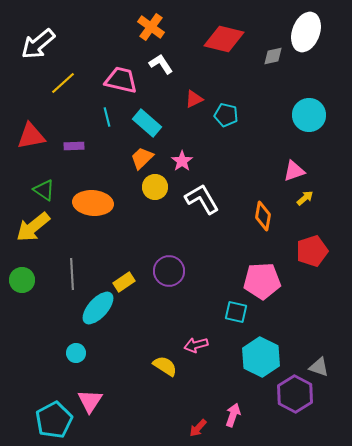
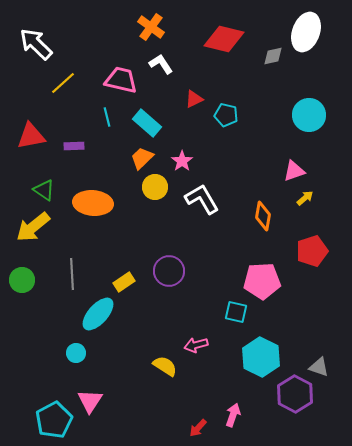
white arrow at (38, 44): moved 2 px left; rotated 84 degrees clockwise
cyan ellipse at (98, 308): moved 6 px down
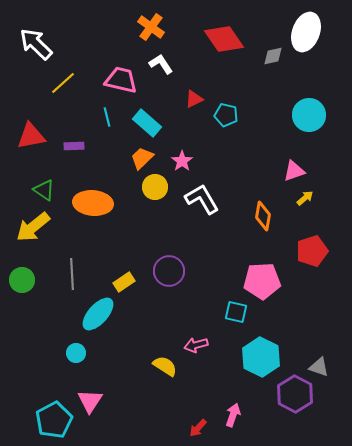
red diamond at (224, 39): rotated 42 degrees clockwise
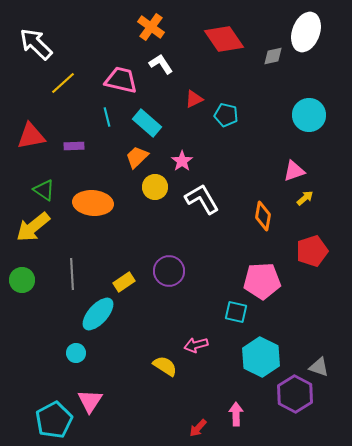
orange trapezoid at (142, 158): moved 5 px left, 1 px up
pink arrow at (233, 415): moved 3 px right, 1 px up; rotated 20 degrees counterclockwise
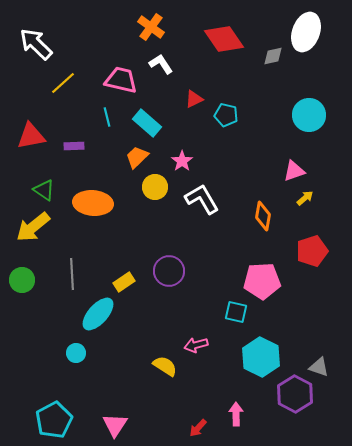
pink triangle at (90, 401): moved 25 px right, 24 px down
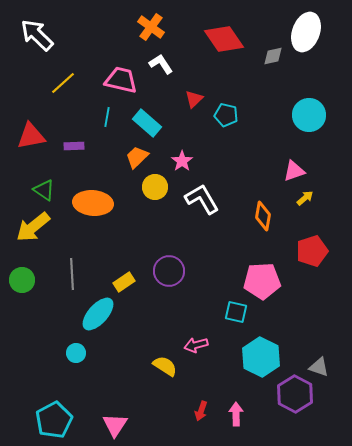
white arrow at (36, 44): moved 1 px right, 9 px up
red triangle at (194, 99): rotated 18 degrees counterclockwise
cyan line at (107, 117): rotated 24 degrees clockwise
red arrow at (198, 428): moved 3 px right, 17 px up; rotated 24 degrees counterclockwise
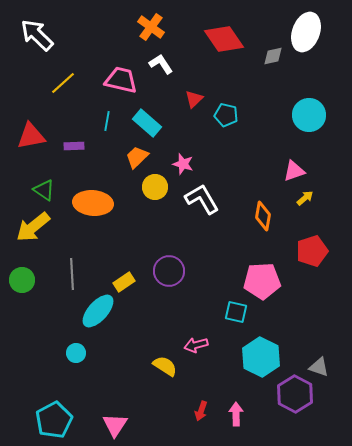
cyan line at (107, 117): moved 4 px down
pink star at (182, 161): moved 1 px right, 3 px down; rotated 20 degrees counterclockwise
cyan ellipse at (98, 314): moved 3 px up
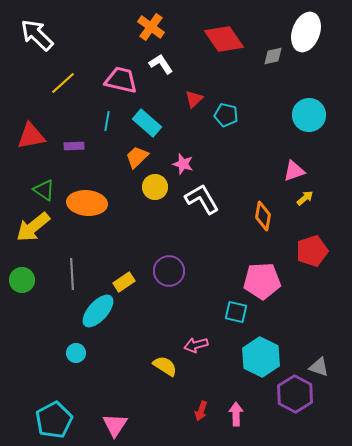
orange ellipse at (93, 203): moved 6 px left
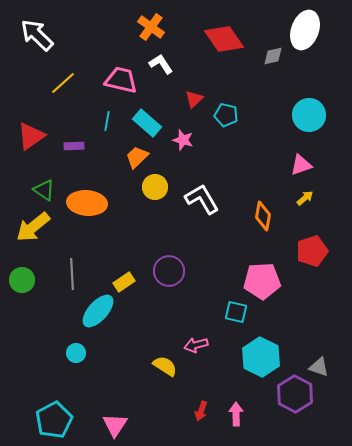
white ellipse at (306, 32): moved 1 px left, 2 px up
red triangle at (31, 136): rotated 24 degrees counterclockwise
pink star at (183, 164): moved 24 px up
pink triangle at (294, 171): moved 7 px right, 6 px up
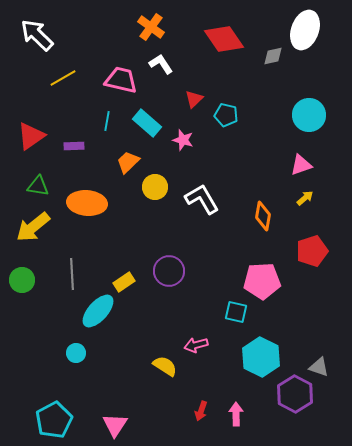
yellow line at (63, 83): moved 5 px up; rotated 12 degrees clockwise
orange trapezoid at (137, 157): moved 9 px left, 5 px down
green triangle at (44, 190): moved 6 px left, 4 px up; rotated 25 degrees counterclockwise
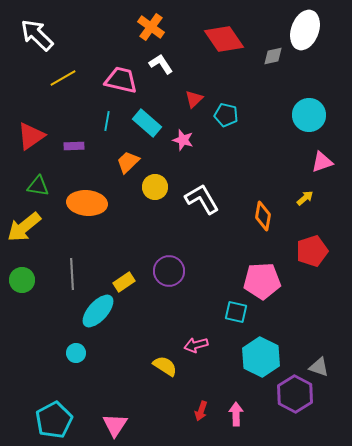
pink triangle at (301, 165): moved 21 px right, 3 px up
yellow arrow at (33, 227): moved 9 px left
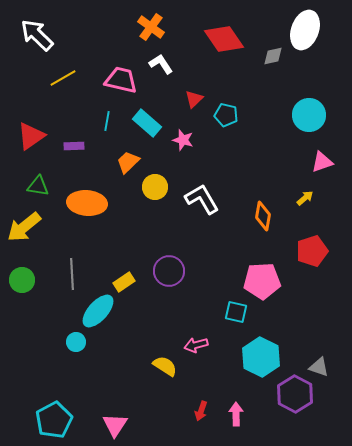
cyan circle at (76, 353): moved 11 px up
